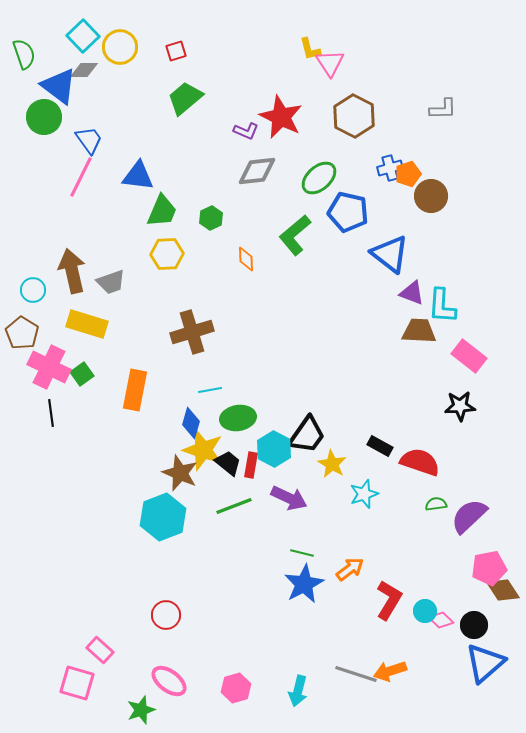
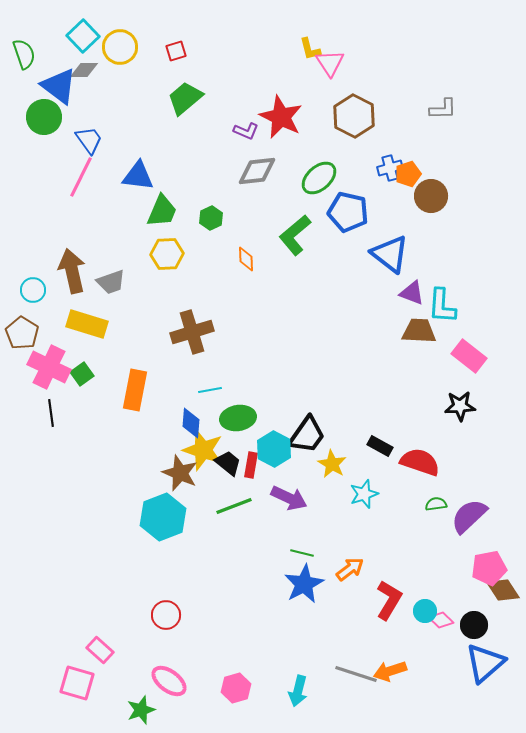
blue diamond at (191, 423): rotated 12 degrees counterclockwise
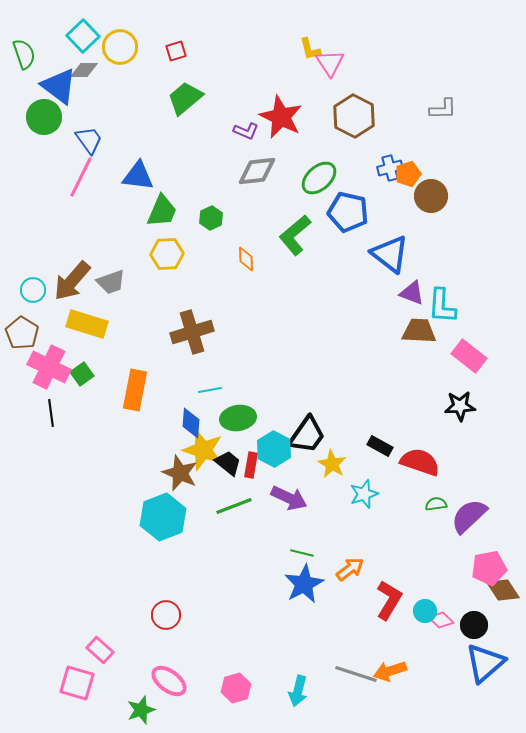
brown arrow at (72, 271): moved 10 px down; rotated 126 degrees counterclockwise
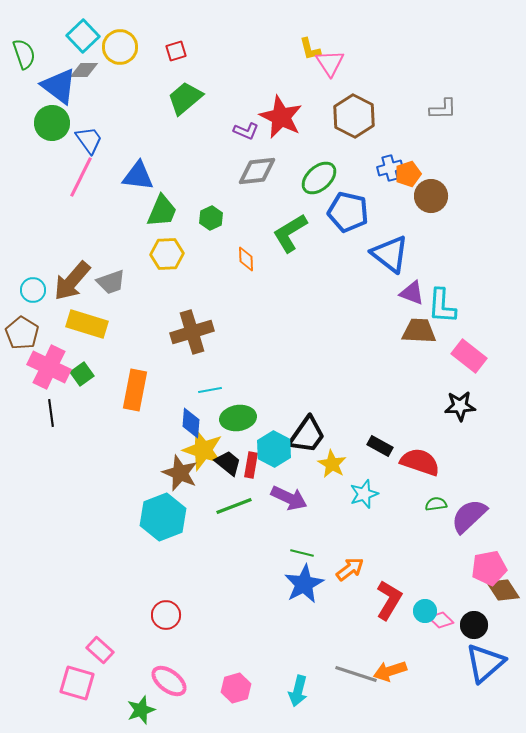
green circle at (44, 117): moved 8 px right, 6 px down
green L-shape at (295, 235): moved 5 px left, 2 px up; rotated 9 degrees clockwise
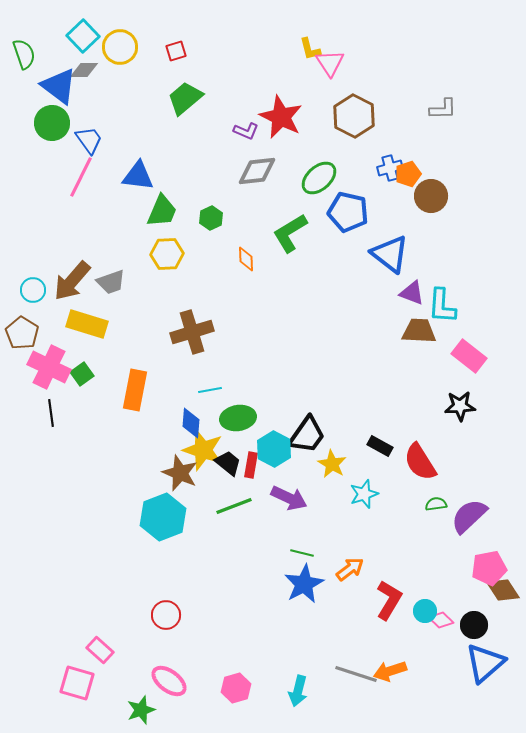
red semicircle at (420, 462): rotated 141 degrees counterclockwise
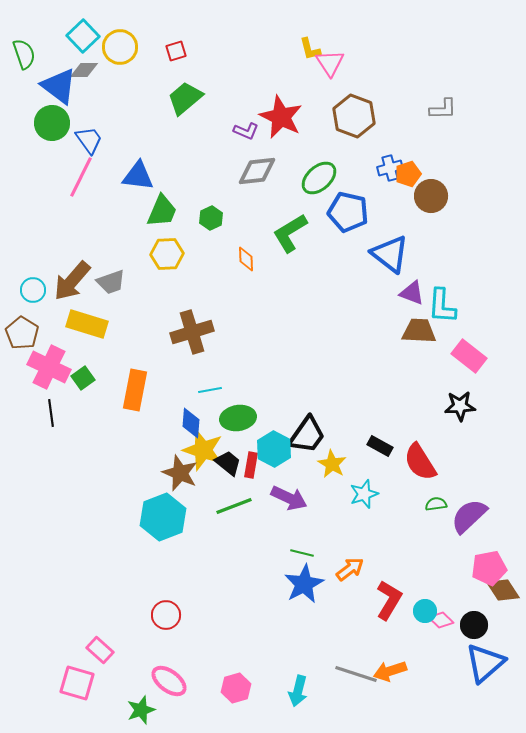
brown hexagon at (354, 116): rotated 6 degrees counterclockwise
green square at (82, 374): moved 1 px right, 4 px down
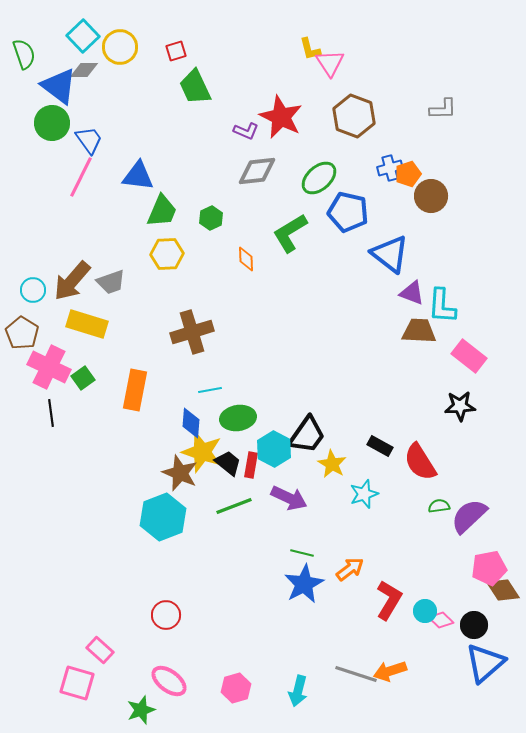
green trapezoid at (185, 98): moved 10 px right, 11 px up; rotated 75 degrees counterclockwise
yellow star at (203, 450): moved 1 px left, 2 px down
green semicircle at (436, 504): moved 3 px right, 2 px down
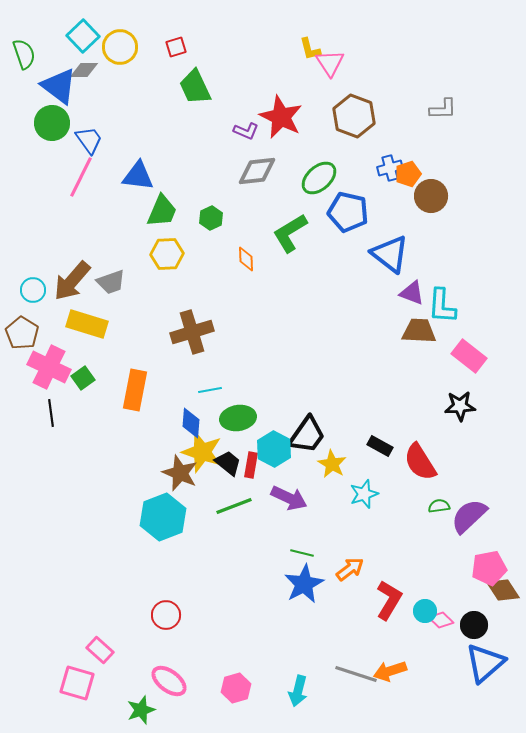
red square at (176, 51): moved 4 px up
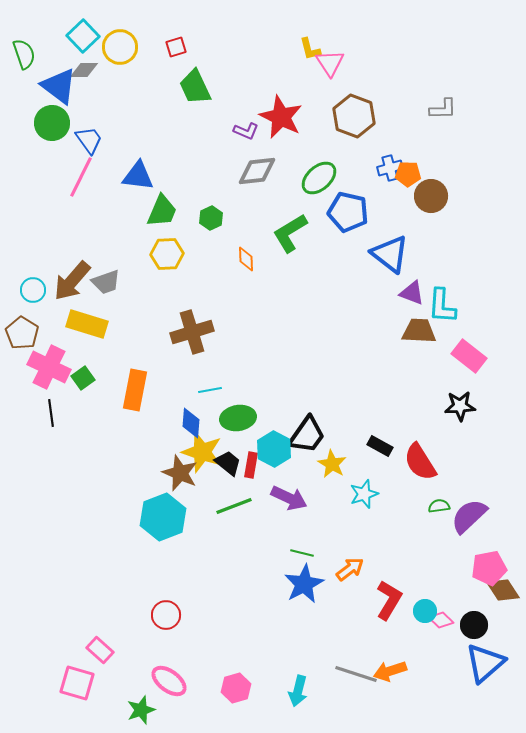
orange pentagon at (408, 174): rotated 20 degrees clockwise
gray trapezoid at (111, 282): moved 5 px left
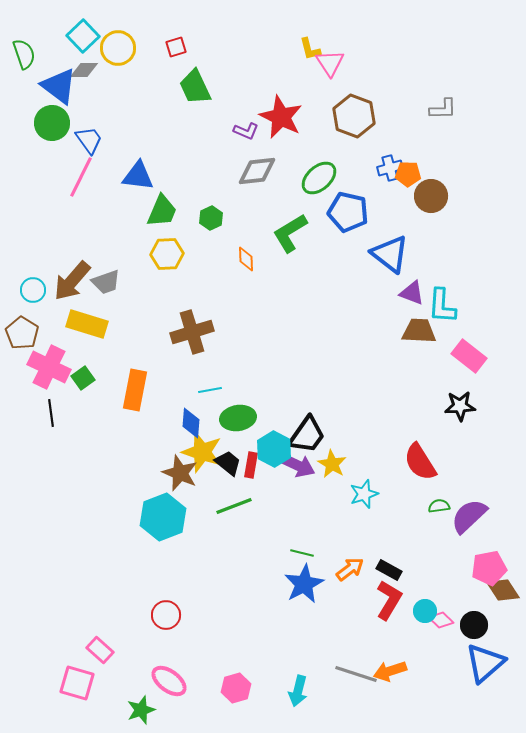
yellow circle at (120, 47): moved 2 px left, 1 px down
black rectangle at (380, 446): moved 9 px right, 124 px down
purple arrow at (289, 498): moved 8 px right, 33 px up
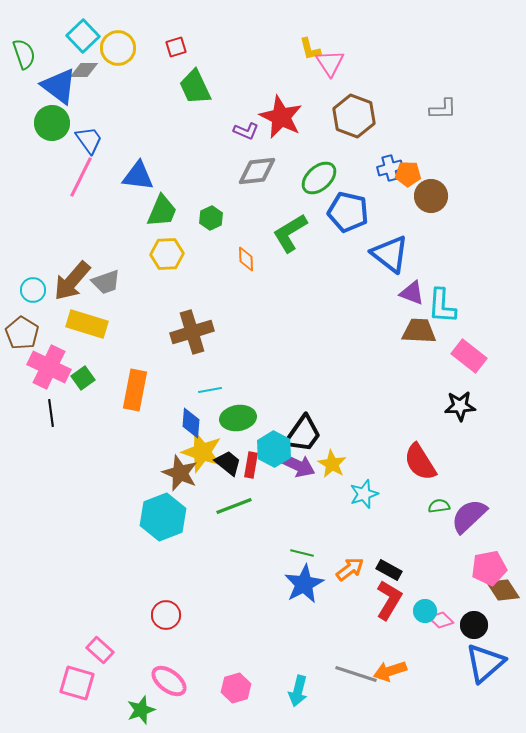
black trapezoid at (307, 435): moved 4 px left, 1 px up
